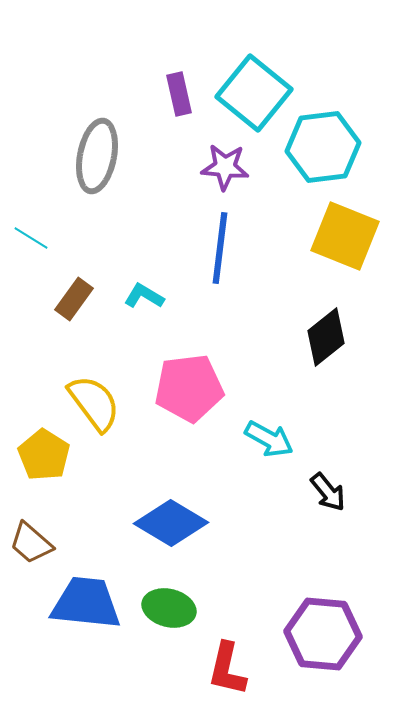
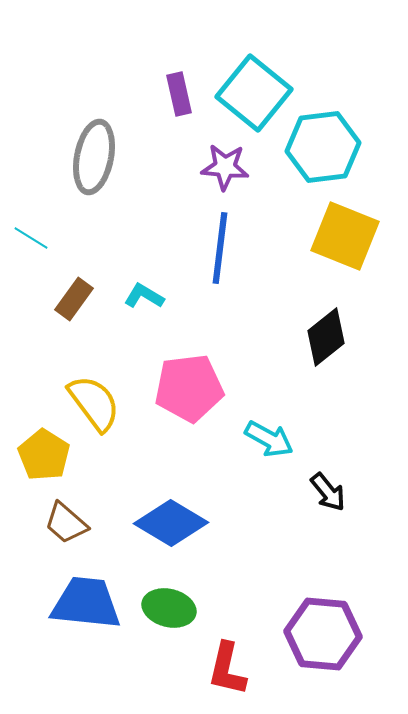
gray ellipse: moved 3 px left, 1 px down
brown trapezoid: moved 35 px right, 20 px up
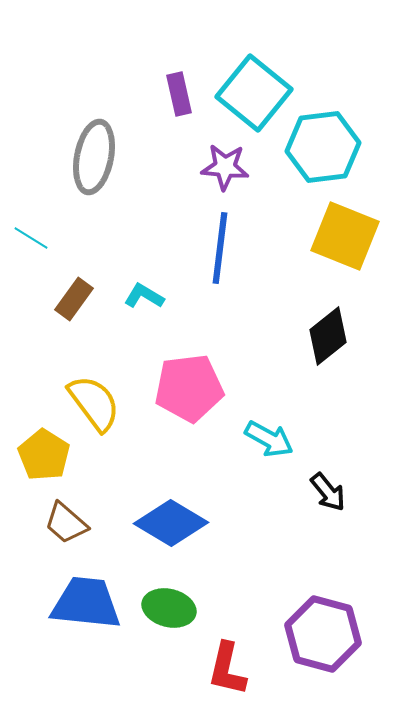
black diamond: moved 2 px right, 1 px up
purple hexagon: rotated 10 degrees clockwise
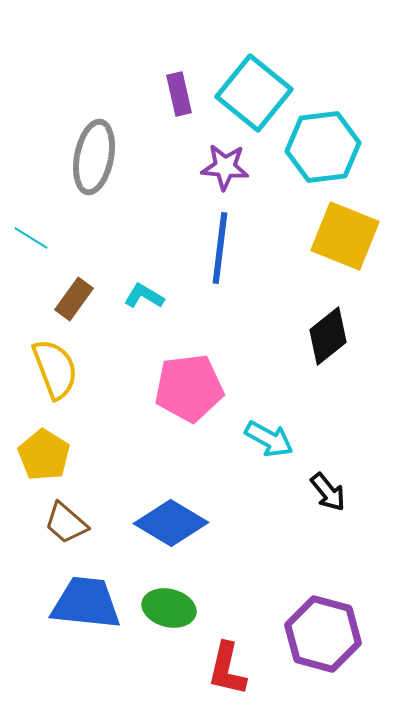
yellow semicircle: moved 39 px left, 34 px up; rotated 16 degrees clockwise
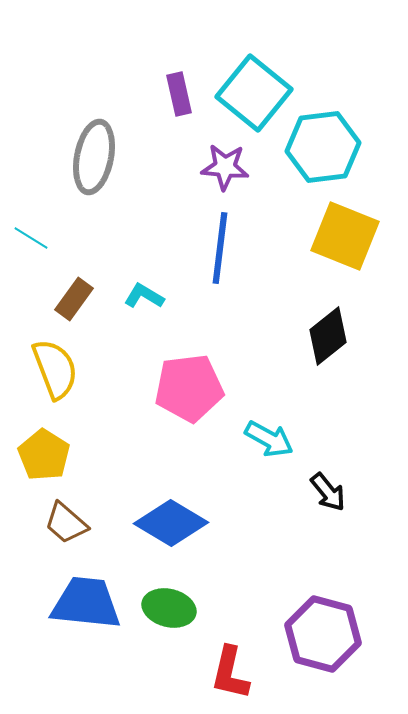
red L-shape: moved 3 px right, 4 px down
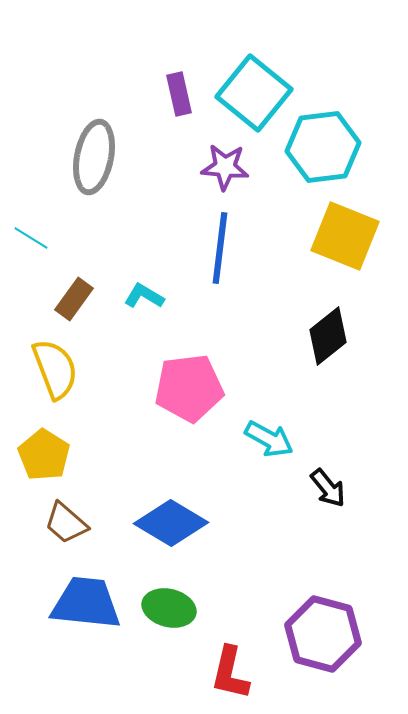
black arrow: moved 4 px up
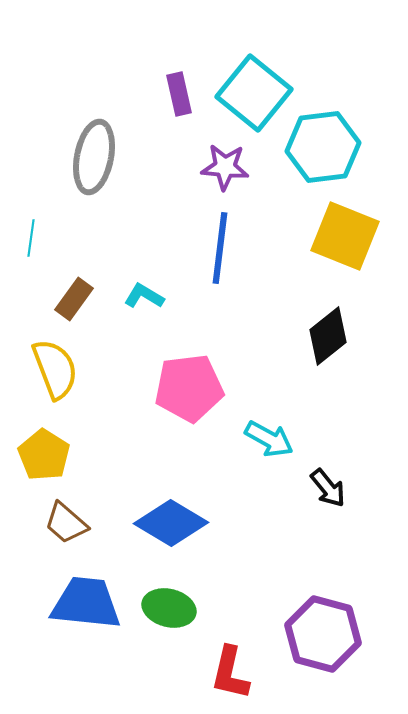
cyan line: rotated 66 degrees clockwise
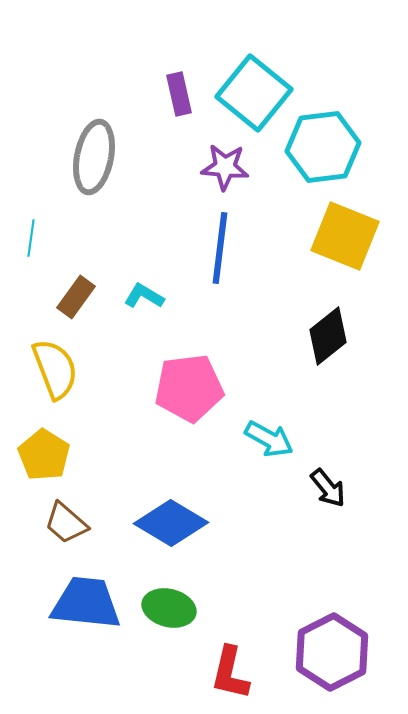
brown rectangle: moved 2 px right, 2 px up
purple hexagon: moved 9 px right, 18 px down; rotated 18 degrees clockwise
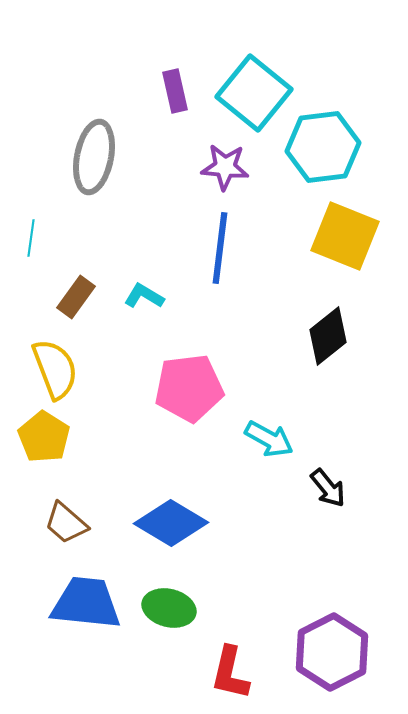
purple rectangle: moved 4 px left, 3 px up
yellow pentagon: moved 18 px up
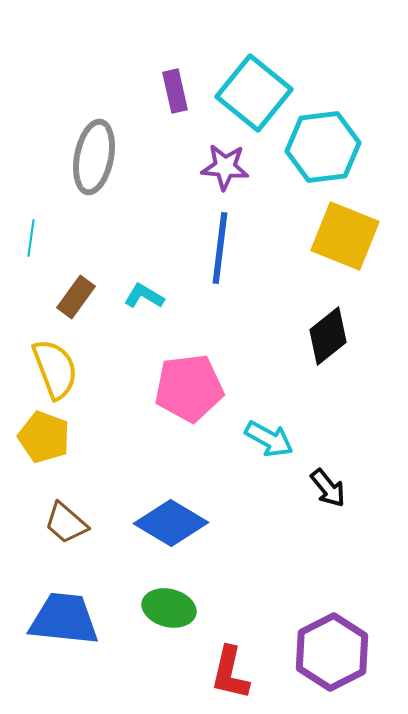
yellow pentagon: rotated 12 degrees counterclockwise
blue trapezoid: moved 22 px left, 16 px down
